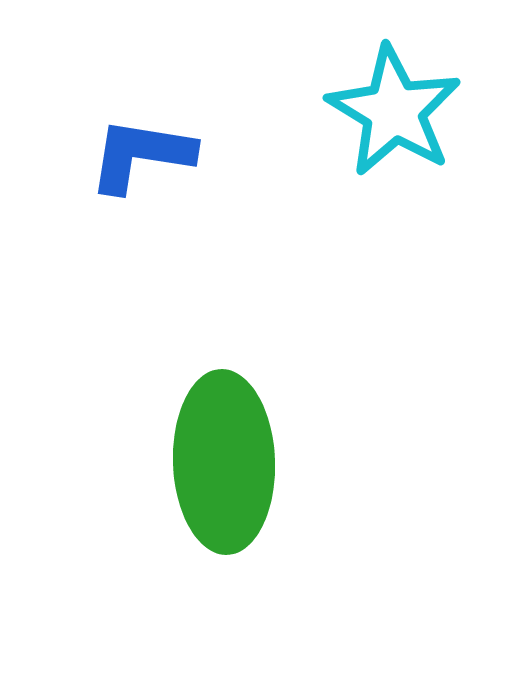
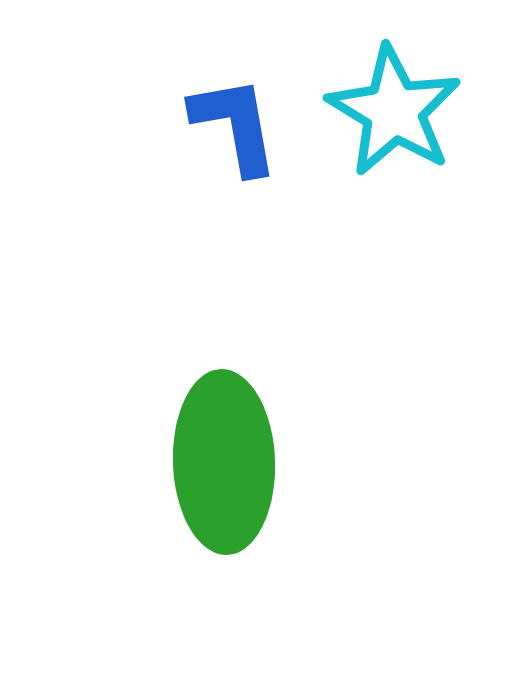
blue L-shape: moved 94 px right, 30 px up; rotated 71 degrees clockwise
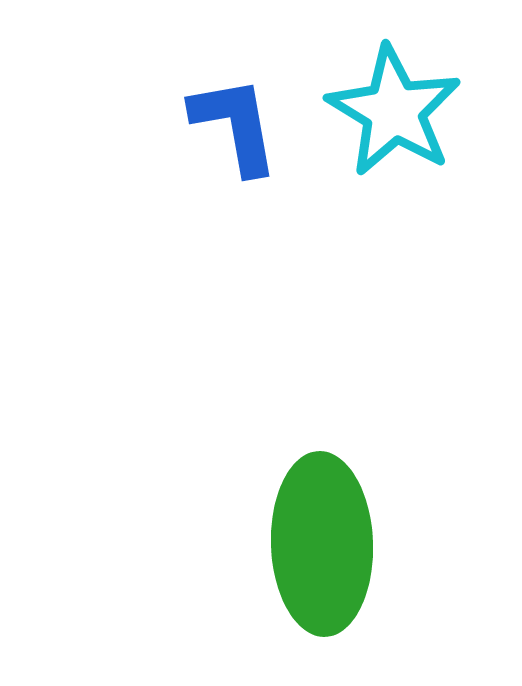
green ellipse: moved 98 px right, 82 px down
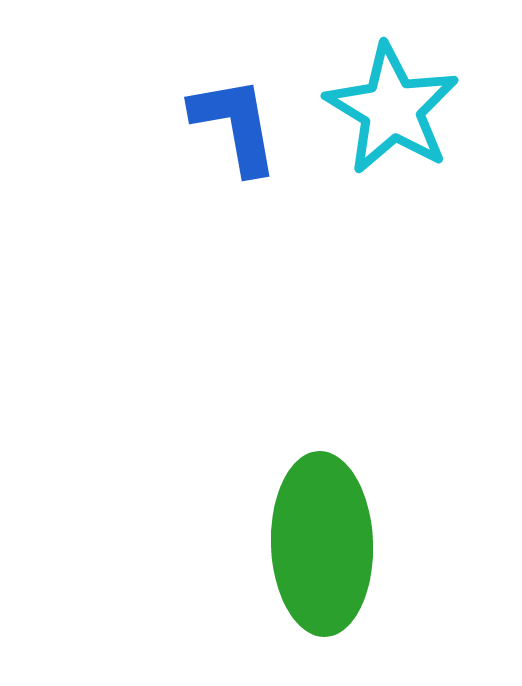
cyan star: moved 2 px left, 2 px up
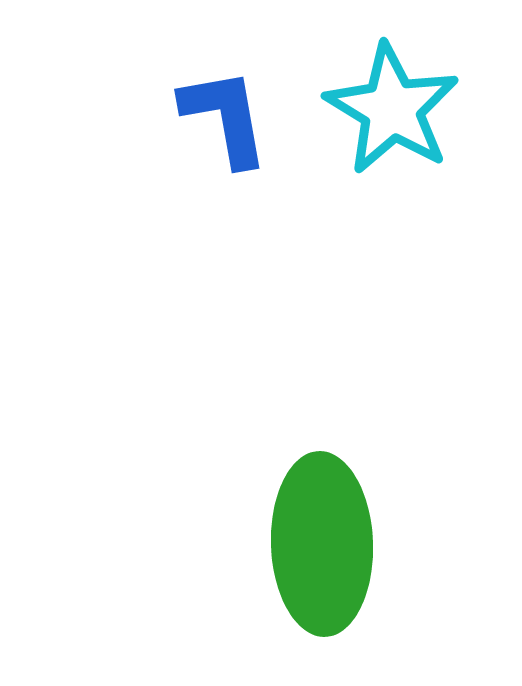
blue L-shape: moved 10 px left, 8 px up
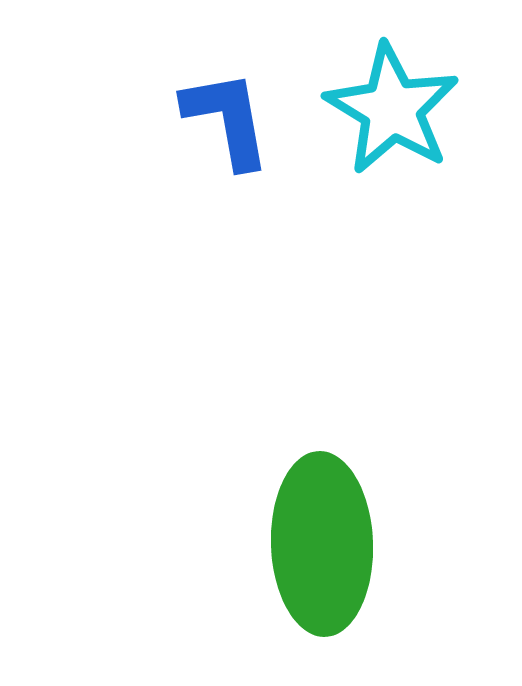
blue L-shape: moved 2 px right, 2 px down
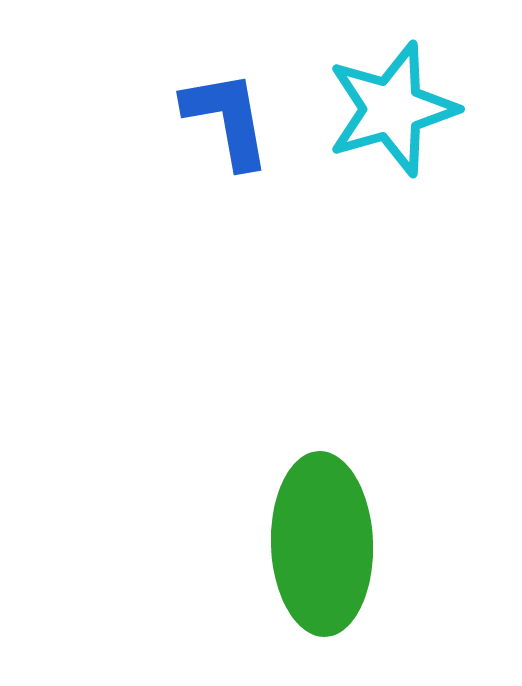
cyan star: rotated 25 degrees clockwise
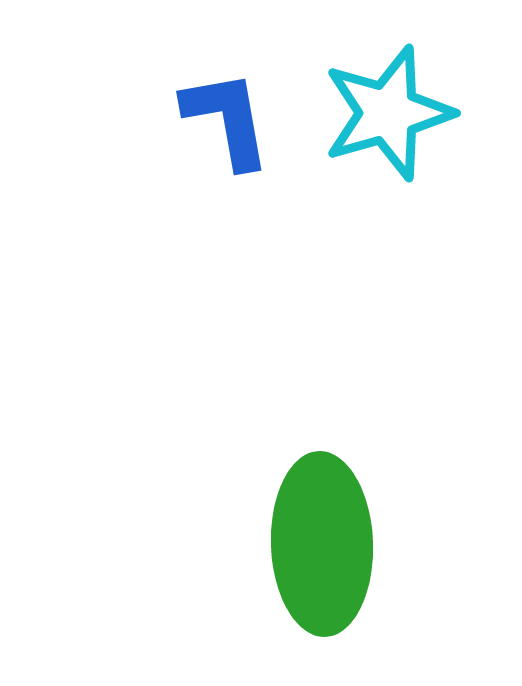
cyan star: moved 4 px left, 4 px down
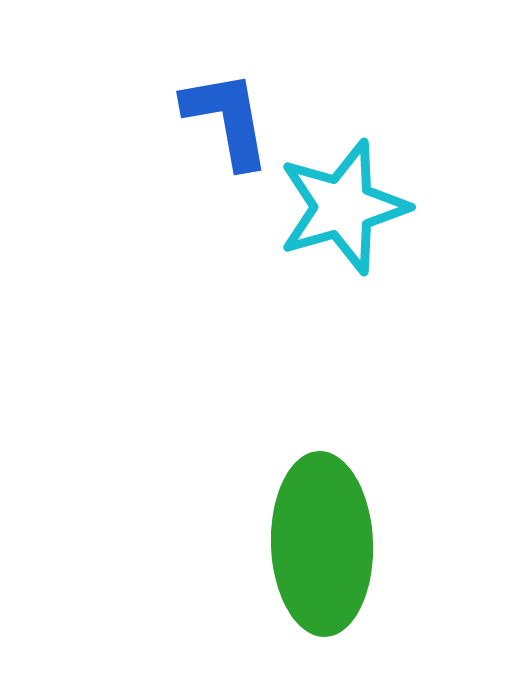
cyan star: moved 45 px left, 94 px down
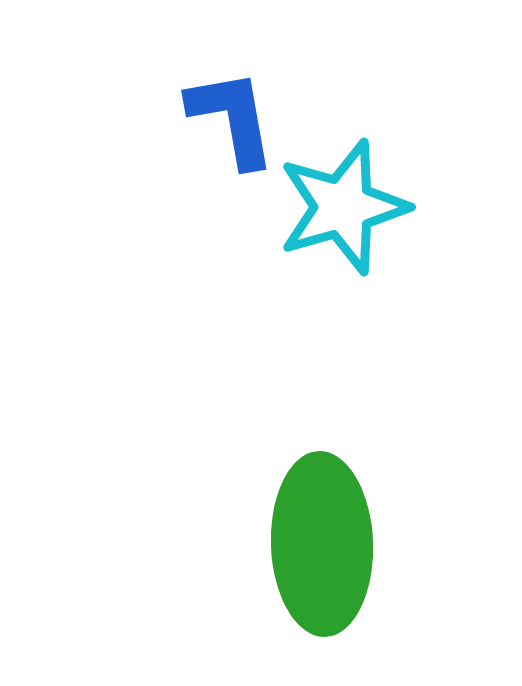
blue L-shape: moved 5 px right, 1 px up
